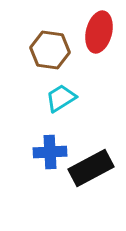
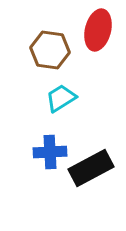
red ellipse: moved 1 px left, 2 px up
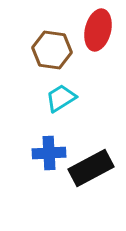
brown hexagon: moved 2 px right
blue cross: moved 1 px left, 1 px down
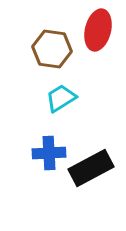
brown hexagon: moved 1 px up
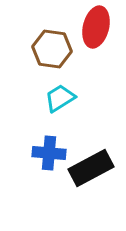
red ellipse: moved 2 px left, 3 px up
cyan trapezoid: moved 1 px left
blue cross: rotated 8 degrees clockwise
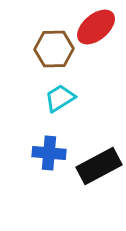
red ellipse: rotated 36 degrees clockwise
brown hexagon: moved 2 px right; rotated 9 degrees counterclockwise
black rectangle: moved 8 px right, 2 px up
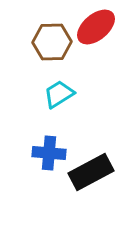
brown hexagon: moved 2 px left, 7 px up
cyan trapezoid: moved 1 px left, 4 px up
black rectangle: moved 8 px left, 6 px down
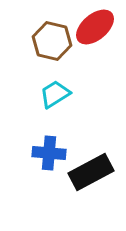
red ellipse: moved 1 px left
brown hexagon: moved 1 px up; rotated 15 degrees clockwise
cyan trapezoid: moved 4 px left
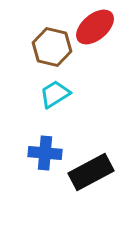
brown hexagon: moved 6 px down
blue cross: moved 4 px left
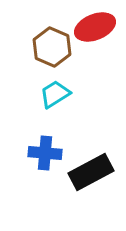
red ellipse: rotated 18 degrees clockwise
brown hexagon: rotated 9 degrees clockwise
